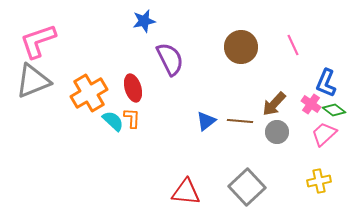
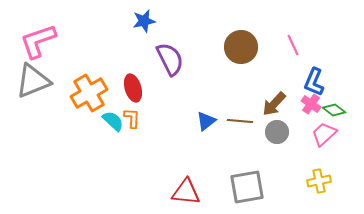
blue L-shape: moved 12 px left, 1 px up
gray square: rotated 33 degrees clockwise
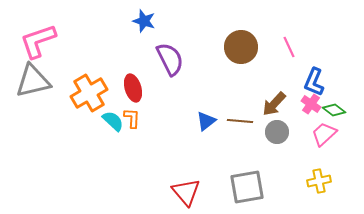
blue star: rotated 30 degrees clockwise
pink line: moved 4 px left, 2 px down
gray triangle: rotated 9 degrees clockwise
red triangle: rotated 44 degrees clockwise
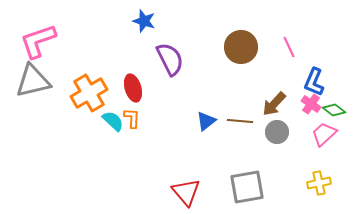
yellow cross: moved 2 px down
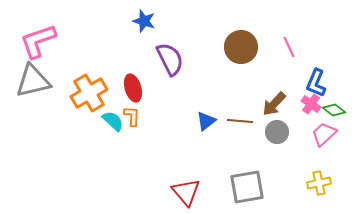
blue L-shape: moved 2 px right, 1 px down
orange L-shape: moved 2 px up
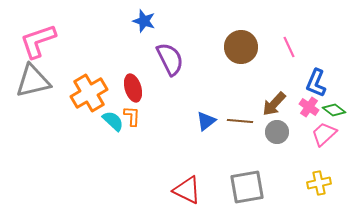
pink cross: moved 2 px left, 3 px down
red triangle: moved 1 px right, 2 px up; rotated 24 degrees counterclockwise
